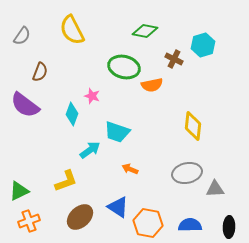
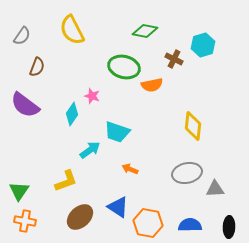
brown semicircle: moved 3 px left, 5 px up
cyan diamond: rotated 15 degrees clockwise
green triangle: rotated 30 degrees counterclockwise
orange cross: moved 4 px left; rotated 30 degrees clockwise
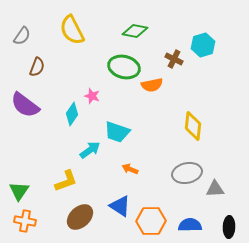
green diamond: moved 10 px left
blue triangle: moved 2 px right, 1 px up
orange hexagon: moved 3 px right, 2 px up; rotated 12 degrees counterclockwise
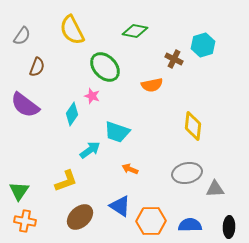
green ellipse: moved 19 px left; rotated 32 degrees clockwise
